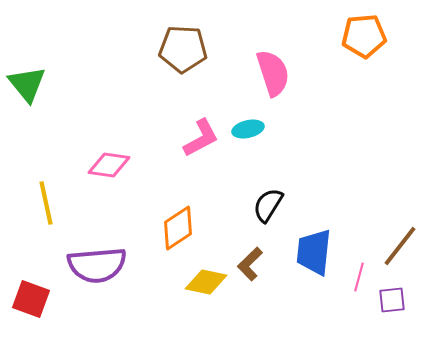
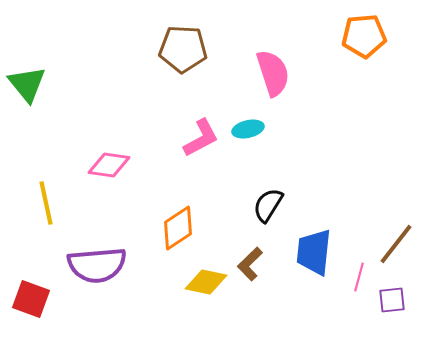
brown line: moved 4 px left, 2 px up
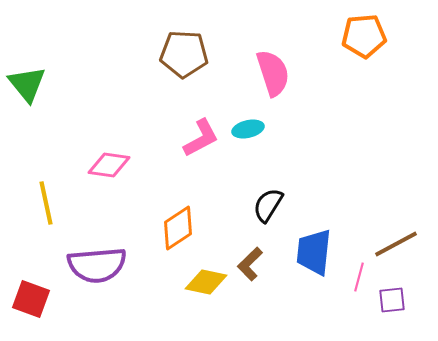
brown pentagon: moved 1 px right, 5 px down
brown line: rotated 24 degrees clockwise
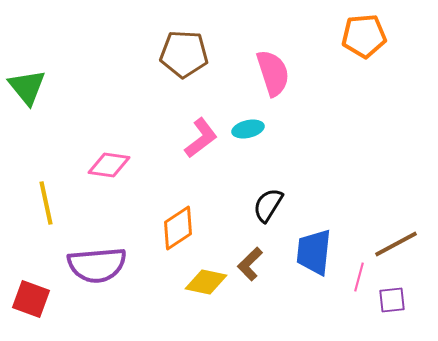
green triangle: moved 3 px down
pink L-shape: rotated 9 degrees counterclockwise
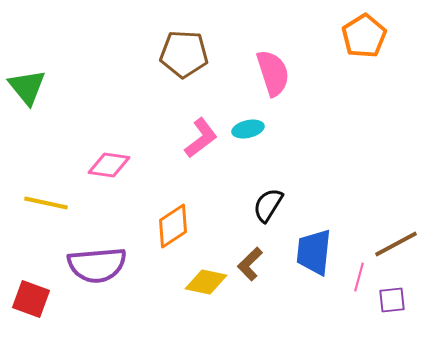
orange pentagon: rotated 27 degrees counterclockwise
yellow line: rotated 66 degrees counterclockwise
orange diamond: moved 5 px left, 2 px up
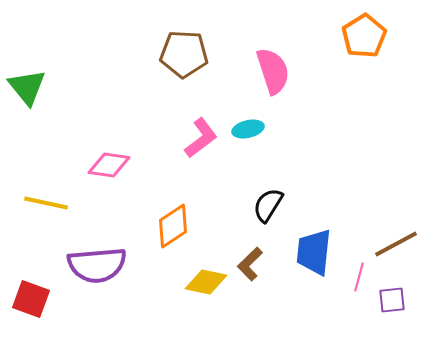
pink semicircle: moved 2 px up
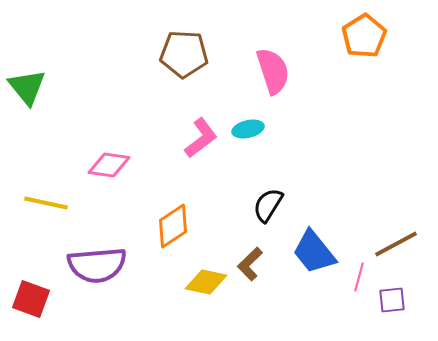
blue trapezoid: rotated 45 degrees counterclockwise
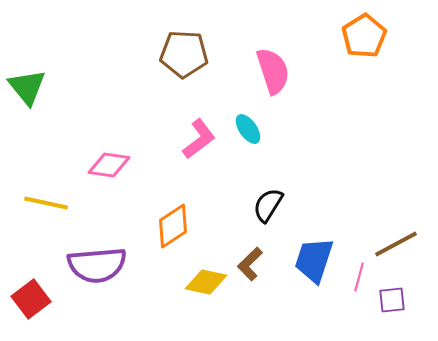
cyan ellipse: rotated 68 degrees clockwise
pink L-shape: moved 2 px left, 1 px down
blue trapezoid: moved 8 px down; rotated 57 degrees clockwise
red square: rotated 33 degrees clockwise
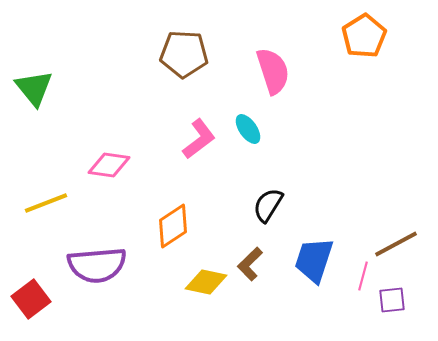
green triangle: moved 7 px right, 1 px down
yellow line: rotated 33 degrees counterclockwise
pink line: moved 4 px right, 1 px up
